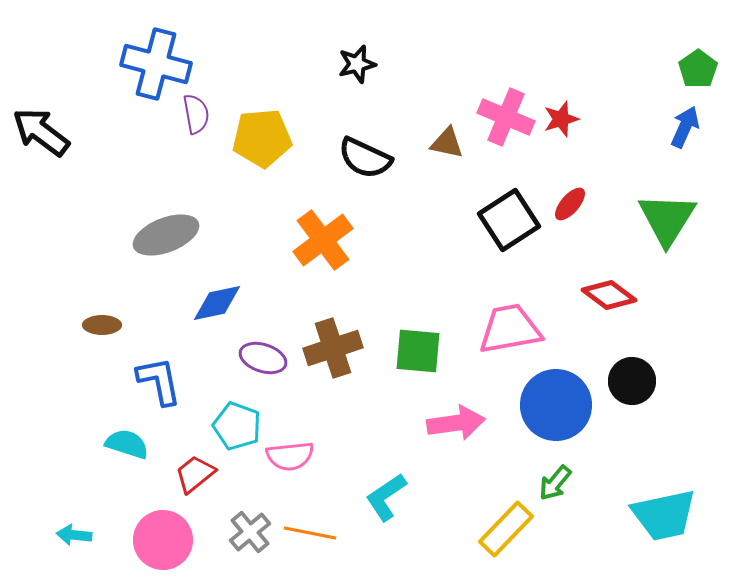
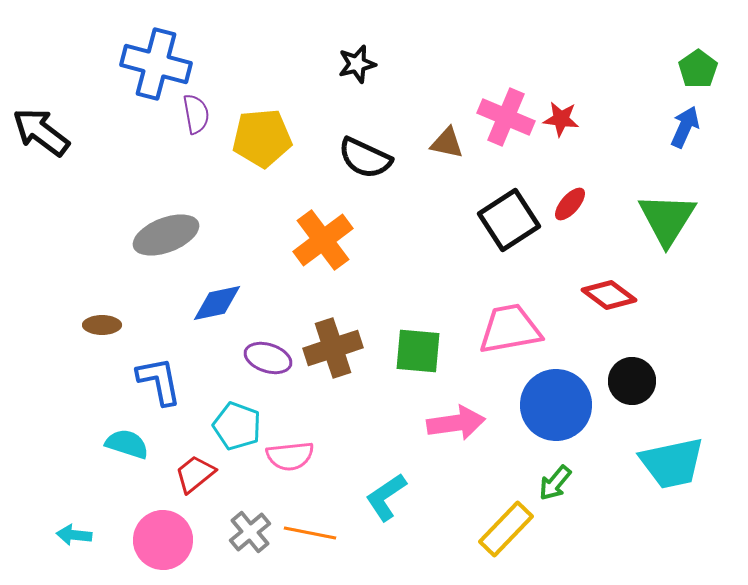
red star: rotated 24 degrees clockwise
purple ellipse: moved 5 px right
cyan trapezoid: moved 8 px right, 52 px up
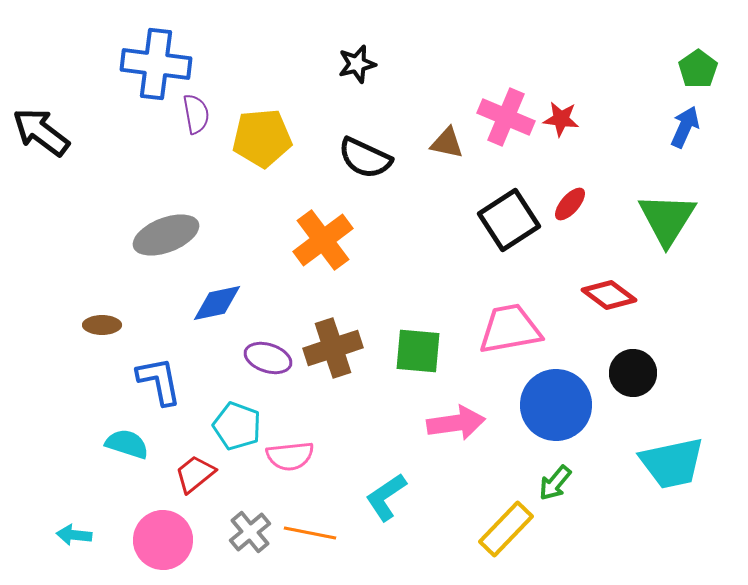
blue cross: rotated 8 degrees counterclockwise
black circle: moved 1 px right, 8 px up
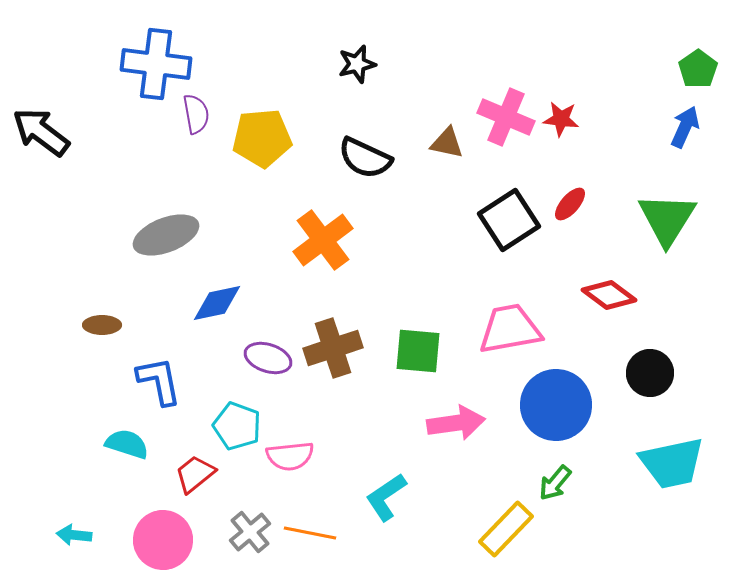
black circle: moved 17 px right
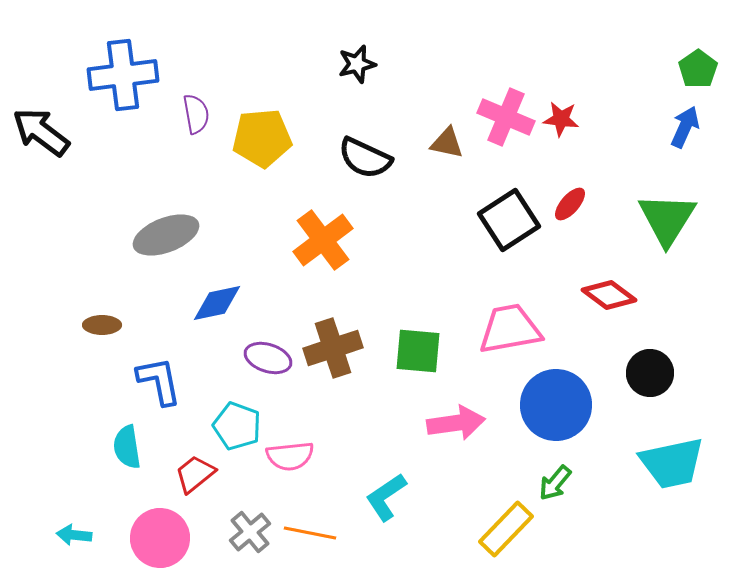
blue cross: moved 33 px left, 11 px down; rotated 14 degrees counterclockwise
cyan semicircle: moved 3 px down; rotated 117 degrees counterclockwise
pink circle: moved 3 px left, 2 px up
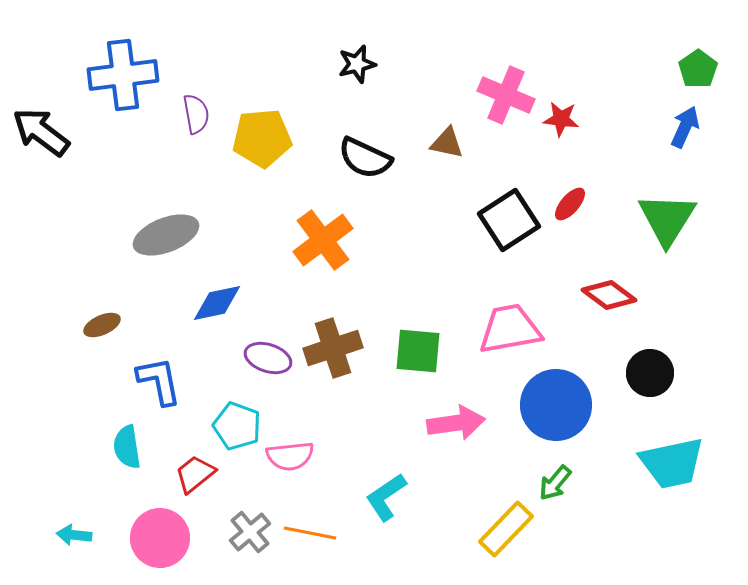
pink cross: moved 22 px up
brown ellipse: rotated 24 degrees counterclockwise
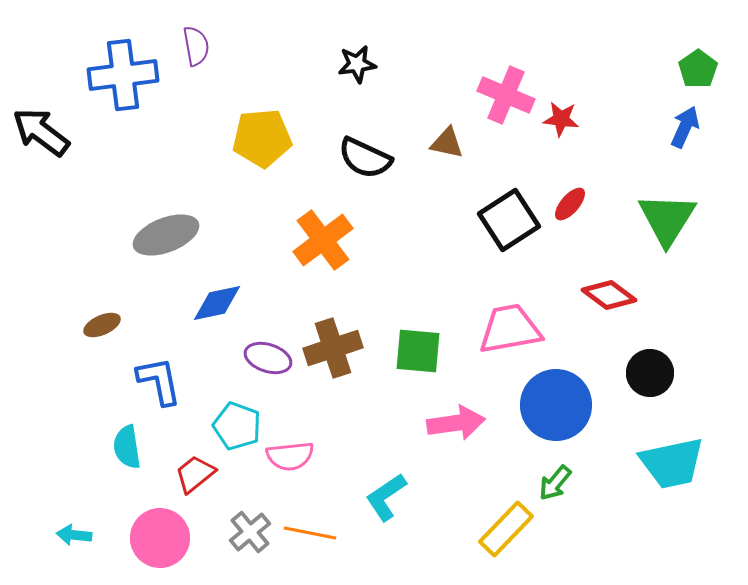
black star: rotated 6 degrees clockwise
purple semicircle: moved 68 px up
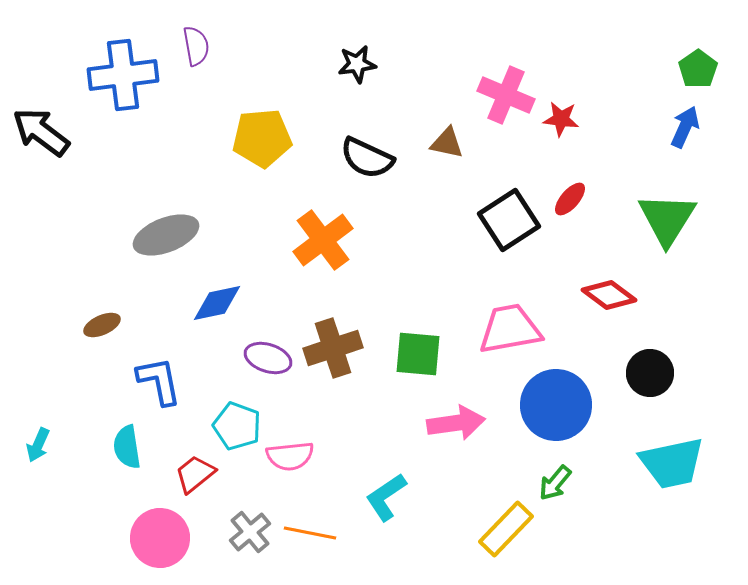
black semicircle: moved 2 px right
red ellipse: moved 5 px up
green square: moved 3 px down
cyan arrow: moved 36 px left, 90 px up; rotated 72 degrees counterclockwise
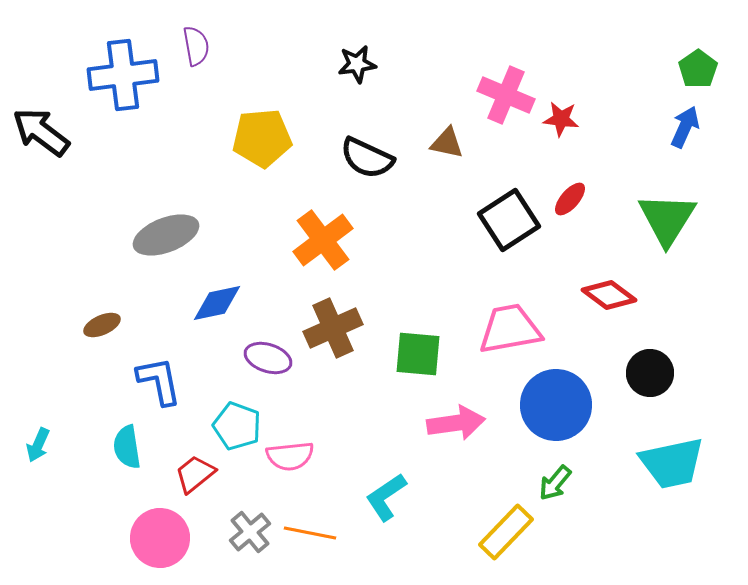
brown cross: moved 20 px up; rotated 6 degrees counterclockwise
yellow rectangle: moved 3 px down
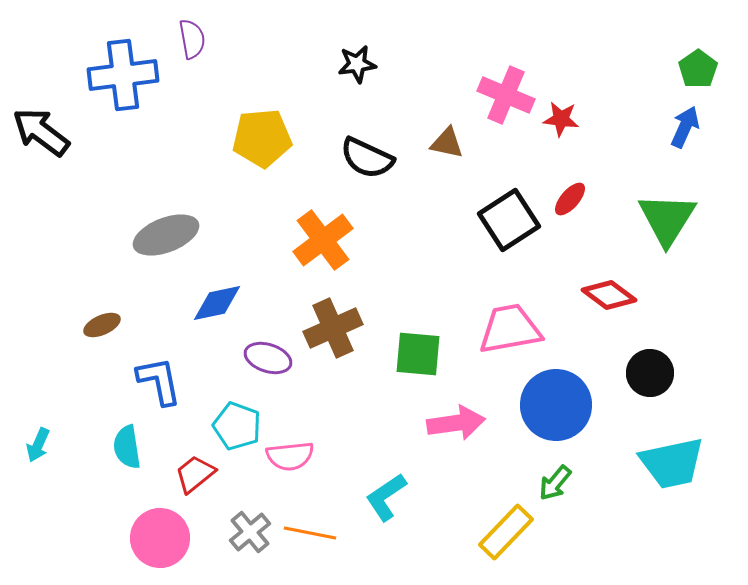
purple semicircle: moved 4 px left, 7 px up
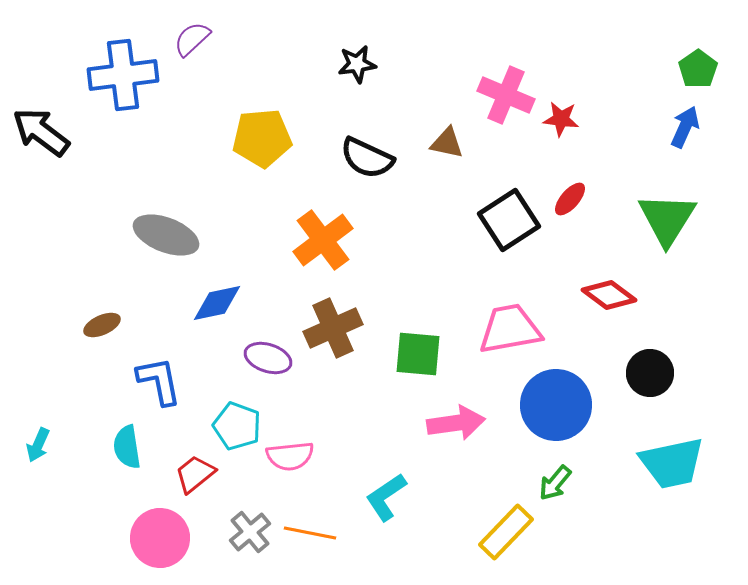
purple semicircle: rotated 123 degrees counterclockwise
gray ellipse: rotated 42 degrees clockwise
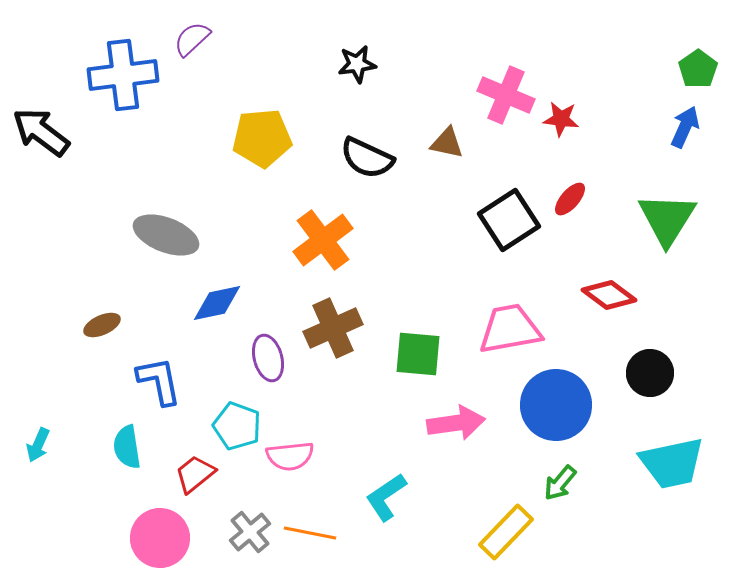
purple ellipse: rotated 57 degrees clockwise
green arrow: moved 5 px right
